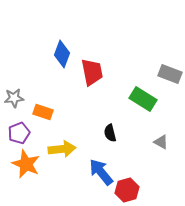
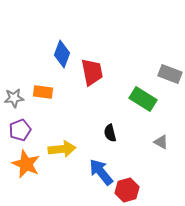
orange rectangle: moved 20 px up; rotated 12 degrees counterclockwise
purple pentagon: moved 1 px right, 3 px up
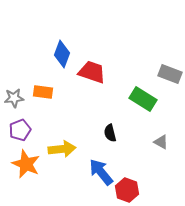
red trapezoid: rotated 60 degrees counterclockwise
red hexagon: rotated 25 degrees counterclockwise
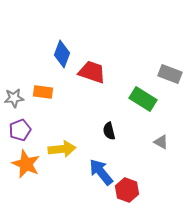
black semicircle: moved 1 px left, 2 px up
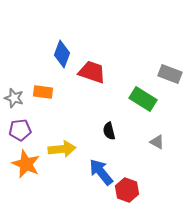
gray star: rotated 24 degrees clockwise
purple pentagon: rotated 15 degrees clockwise
gray triangle: moved 4 px left
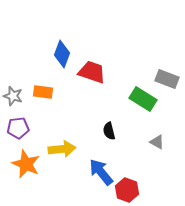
gray rectangle: moved 3 px left, 5 px down
gray star: moved 1 px left, 2 px up
purple pentagon: moved 2 px left, 2 px up
